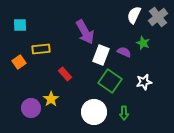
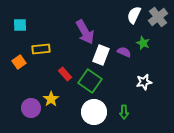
green square: moved 20 px left
green arrow: moved 1 px up
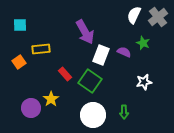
white circle: moved 1 px left, 3 px down
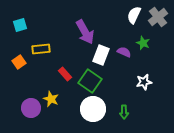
cyan square: rotated 16 degrees counterclockwise
yellow star: rotated 14 degrees counterclockwise
white circle: moved 6 px up
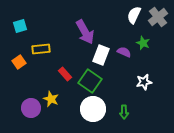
cyan square: moved 1 px down
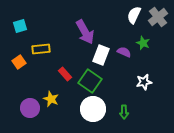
purple circle: moved 1 px left
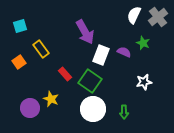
yellow rectangle: rotated 60 degrees clockwise
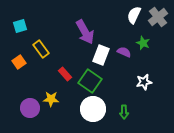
yellow star: rotated 21 degrees counterclockwise
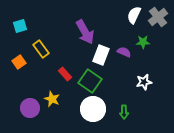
green star: moved 1 px up; rotated 24 degrees counterclockwise
yellow star: moved 1 px right; rotated 21 degrees clockwise
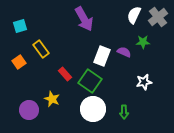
purple arrow: moved 1 px left, 13 px up
white rectangle: moved 1 px right, 1 px down
purple circle: moved 1 px left, 2 px down
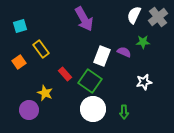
yellow star: moved 7 px left, 6 px up
